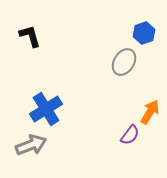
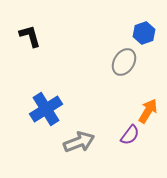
orange arrow: moved 2 px left, 1 px up
gray arrow: moved 48 px right, 3 px up
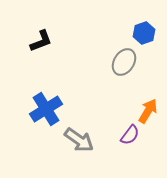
black L-shape: moved 11 px right, 5 px down; rotated 85 degrees clockwise
gray arrow: moved 2 px up; rotated 56 degrees clockwise
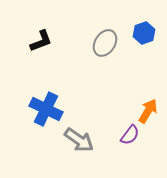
gray ellipse: moved 19 px left, 19 px up
blue cross: rotated 32 degrees counterclockwise
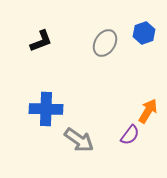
blue cross: rotated 24 degrees counterclockwise
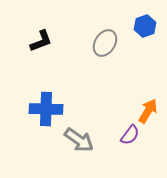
blue hexagon: moved 1 px right, 7 px up
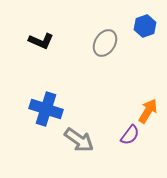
black L-shape: rotated 45 degrees clockwise
blue cross: rotated 16 degrees clockwise
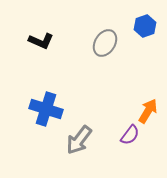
gray arrow: rotated 92 degrees clockwise
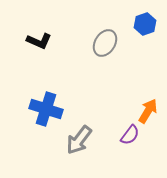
blue hexagon: moved 2 px up
black L-shape: moved 2 px left
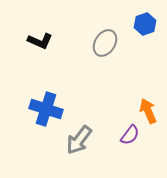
black L-shape: moved 1 px right
orange arrow: rotated 55 degrees counterclockwise
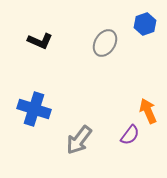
blue cross: moved 12 px left
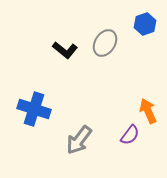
black L-shape: moved 25 px right, 9 px down; rotated 15 degrees clockwise
